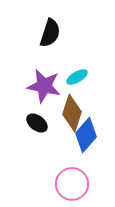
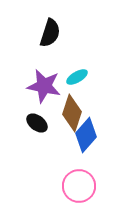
pink circle: moved 7 px right, 2 px down
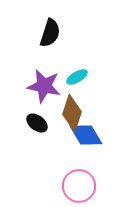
blue diamond: rotated 72 degrees counterclockwise
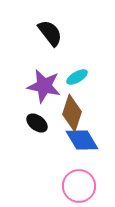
black semicircle: rotated 56 degrees counterclockwise
blue diamond: moved 4 px left, 5 px down
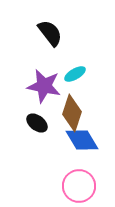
cyan ellipse: moved 2 px left, 3 px up
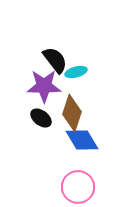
black semicircle: moved 5 px right, 27 px down
cyan ellipse: moved 1 px right, 2 px up; rotated 15 degrees clockwise
purple star: rotated 12 degrees counterclockwise
black ellipse: moved 4 px right, 5 px up
pink circle: moved 1 px left, 1 px down
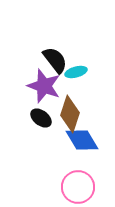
purple star: rotated 20 degrees clockwise
brown diamond: moved 2 px left, 1 px down
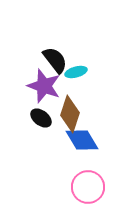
pink circle: moved 10 px right
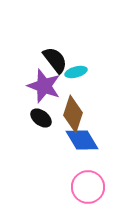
brown diamond: moved 3 px right
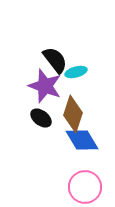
purple star: moved 1 px right
pink circle: moved 3 px left
